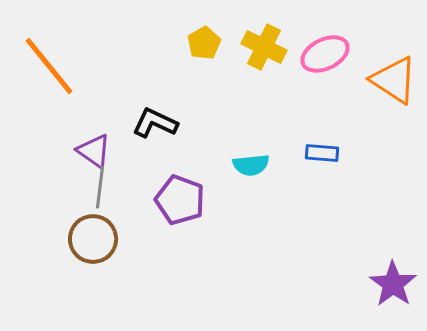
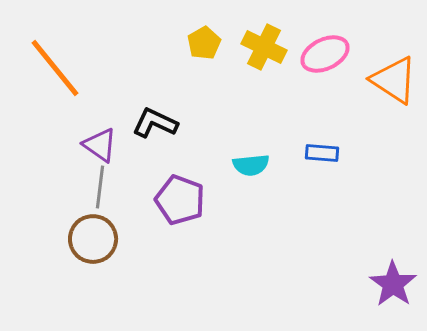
orange line: moved 6 px right, 2 px down
purple triangle: moved 6 px right, 6 px up
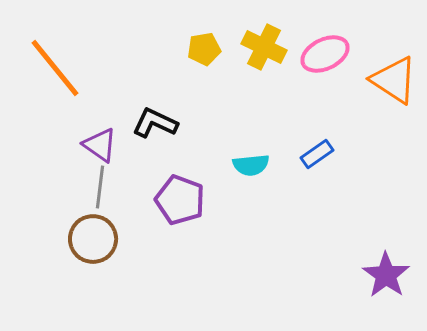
yellow pentagon: moved 6 px down; rotated 20 degrees clockwise
blue rectangle: moved 5 px left, 1 px down; rotated 40 degrees counterclockwise
purple star: moved 7 px left, 9 px up
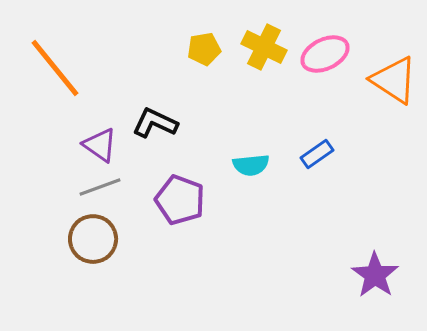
gray line: rotated 63 degrees clockwise
purple star: moved 11 px left
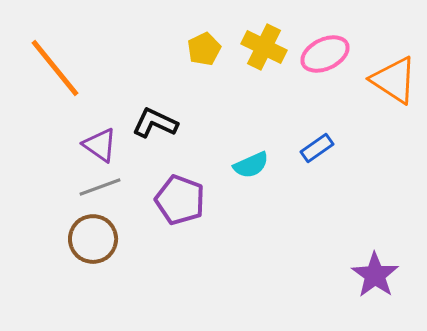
yellow pentagon: rotated 16 degrees counterclockwise
blue rectangle: moved 6 px up
cyan semicircle: rotated 18 degrees counterclockwise
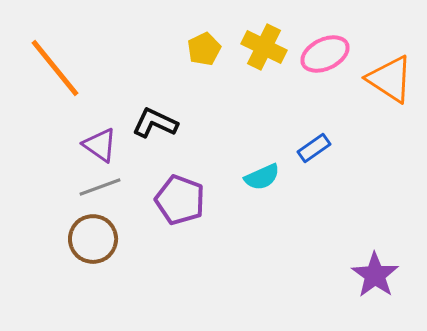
orange triangle: moved 4 px left, 1 px up
blue rectangle: moved 3 px left
cyan semicircle: moved 11 px right, 12 px down
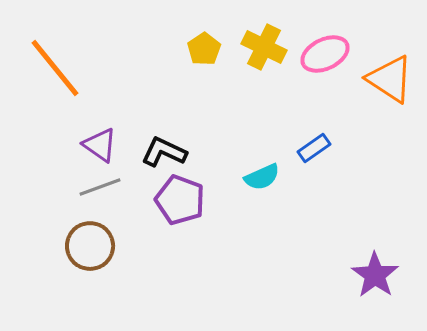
yellow pentagon: rotated 8 degrees counterclockwise
black L-shape: moved 9 px right, 29 px down
brown circle: moved 3 px left, 7 px down
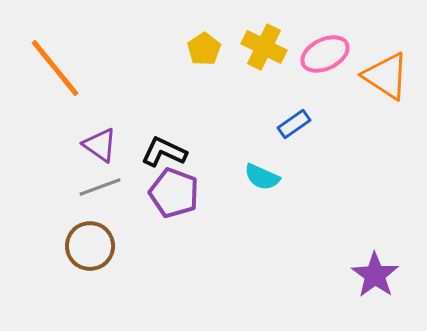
orange triangle: moved 4 px left, 3 px up
blue rectangle: moved 20 px left, 24 px up
cyan semicircle: rotated 48 degrees clockwise
purple pentagon: moved 6 px left, 7 px up
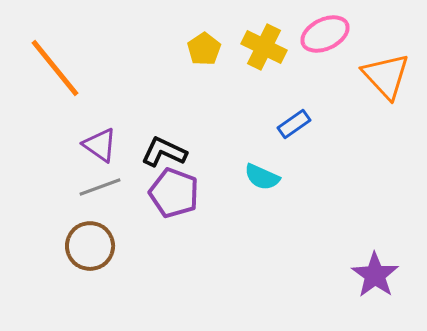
pink ellipse: moved 20 px up
orange triangle: rotated 14 degrees clockwise
